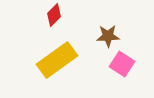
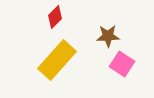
red diamond: moved 1 px right, 2 px down
yellow rectangle: rotated 12 degrees counterclockwise
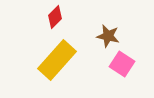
brown star: rotated 15 degrees clockwise
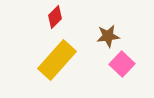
brown star: rotated 20 degrees counterclockwise
pink square: rotated 10 degrees clockwise
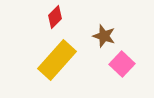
brown star: moved 4 px left; rotated 25 degrees clockwise
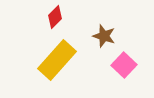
pink square: moved 2 px right, 1 px down
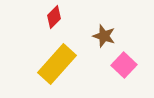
red diamond: moved 1 px left
yellow rectangle: moved 4 px down
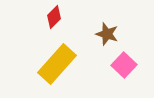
brown star: moved 3 px right, 2 px up
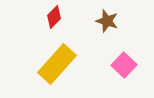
brown star: moved 13 px up
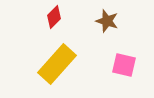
pink square: rotated 30 degrees counterclockwise
